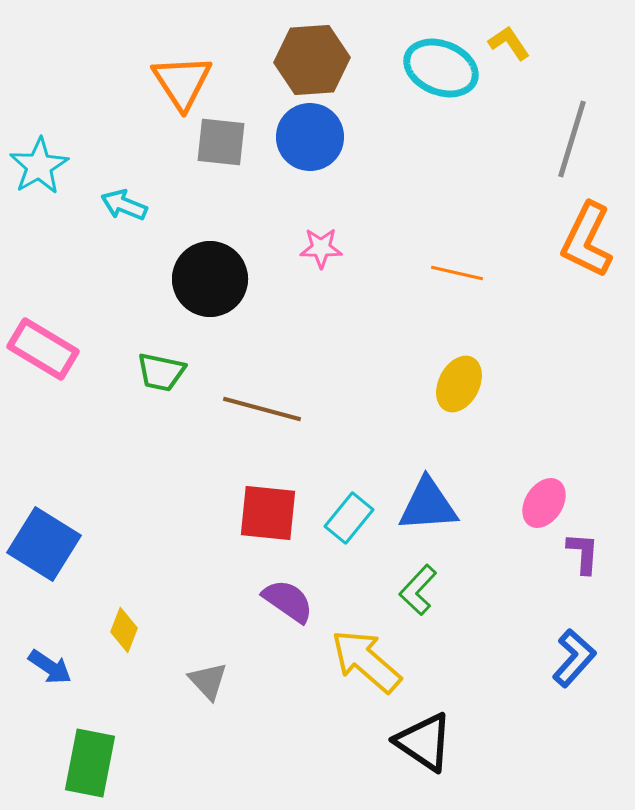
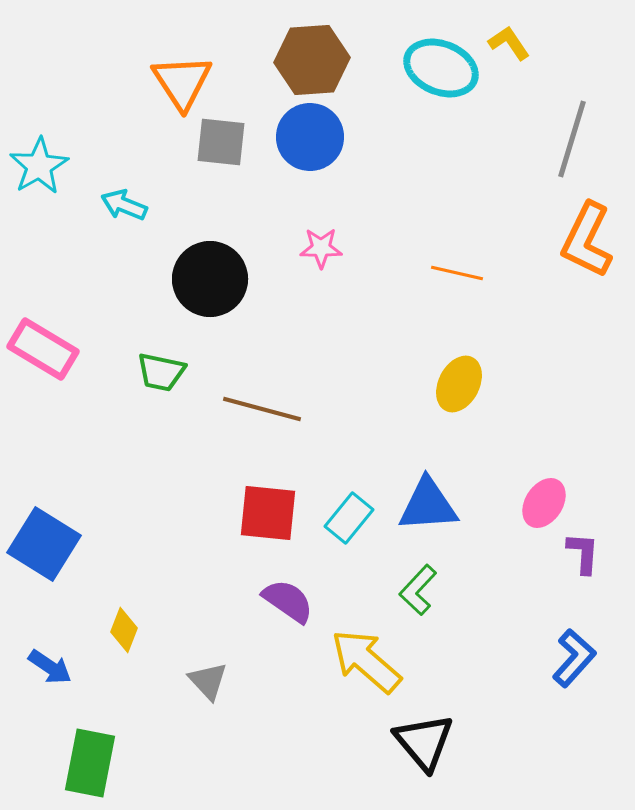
black triangle: rotated 16 degrees clockwise
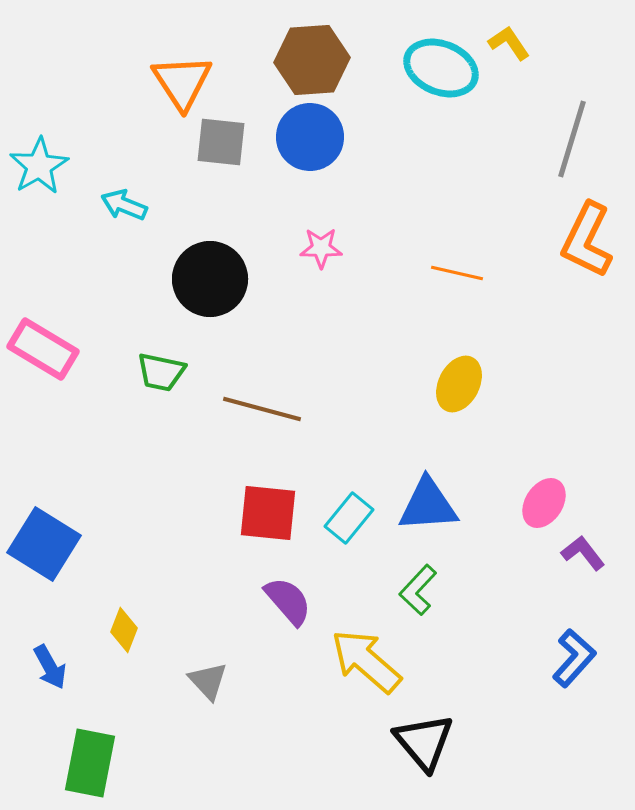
purple L-shape: rotated 42 degrees counterclockwise
purple semicircle: rotated 14 degrees clockwise
blue arrow: rotated 27 degrees clockwise
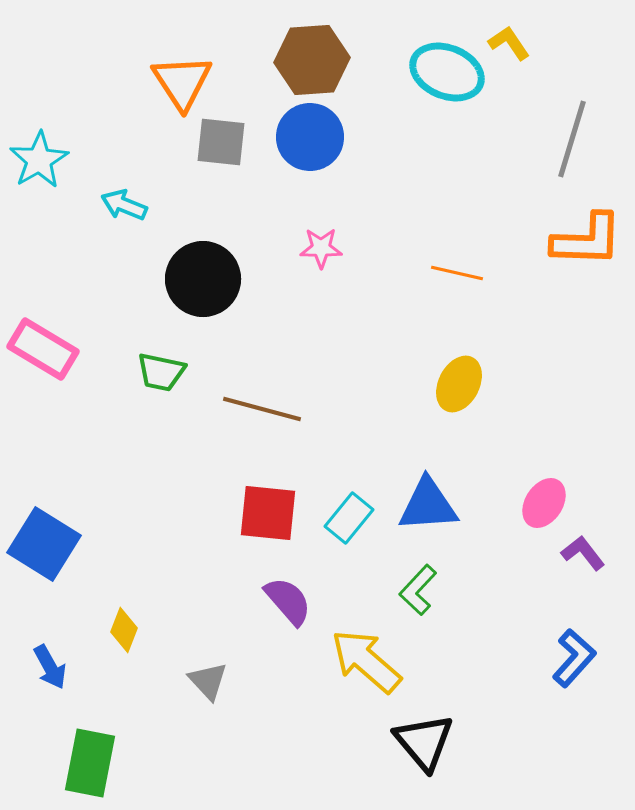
cyan ellipse: moved 6 px right, 4 px down
cyan star: moved 6 px up
orange L-shape: rotated 114 degrees counterclockwise
black circle: moved 7 px left
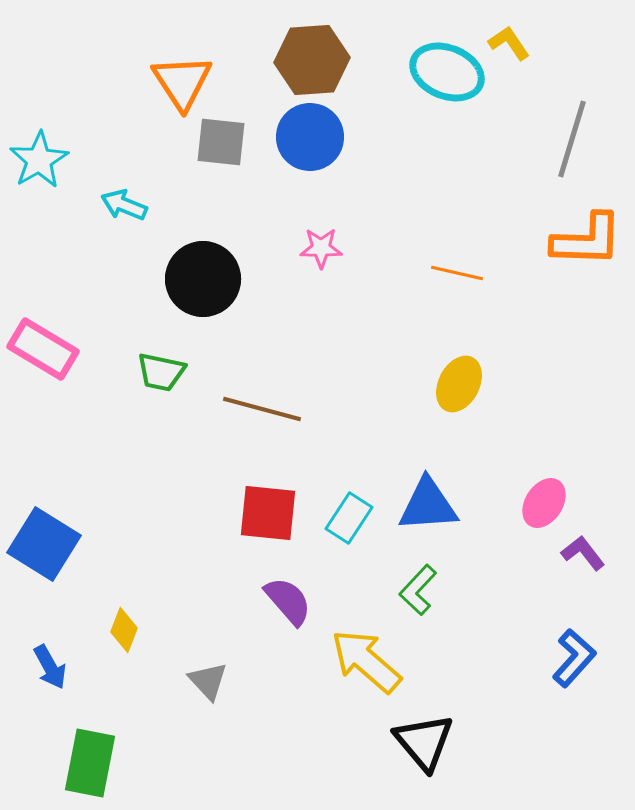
cyan rectangle: rotated 6 degrees counterclockwise
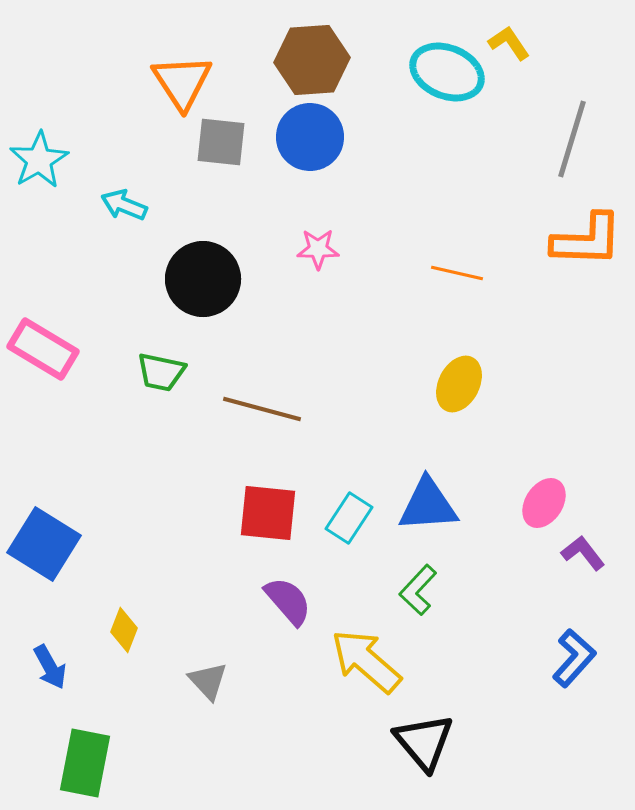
pink star: moved 3 px left, 1 px down
green rectangle: moved 5 px left
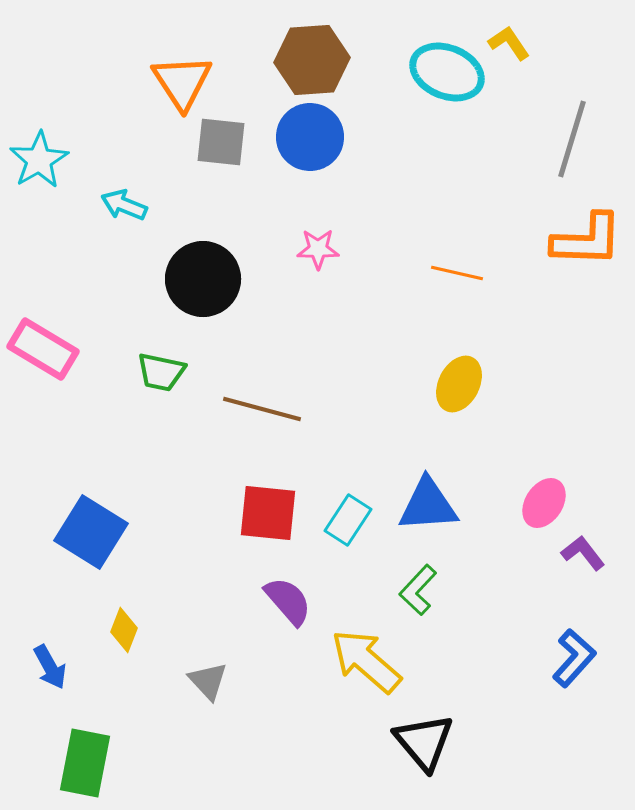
cyan rectangle: moved 1 px left, 2 px down
blue square: moved 47 px right, 12 px up
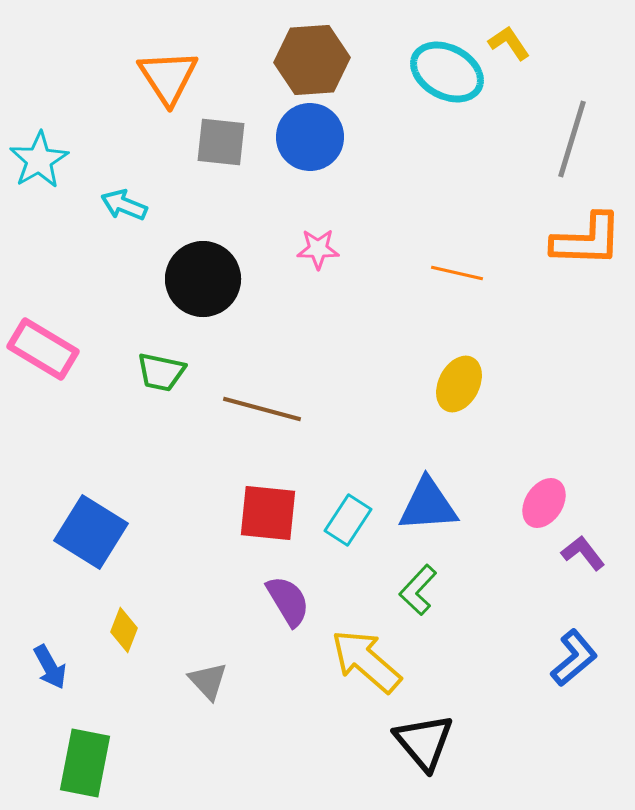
cyan ellipse: rotated 6 degrees clockwise
orange triangle: moved 14 px left, 5 px up
purple semicircle: rotated 10 degrees clockwise
blue L-shape: rotated 8 degrees clockwise
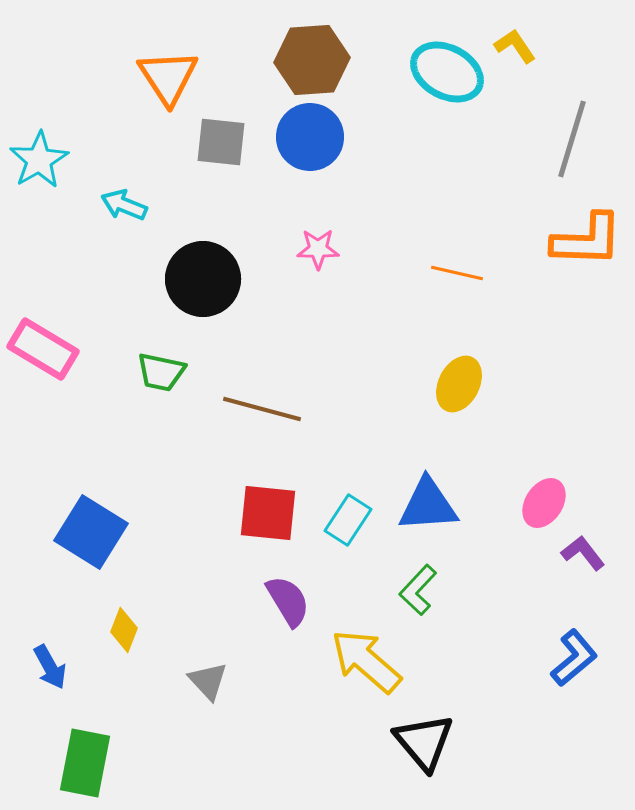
yellow L-shape: moved 6 px right, 3 px down
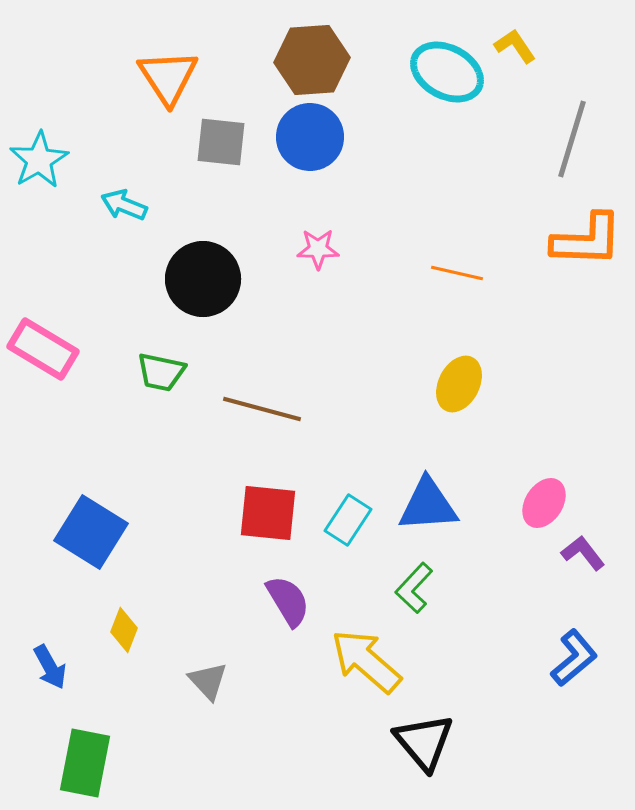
green L-shape: moved 4 px left, 2 px up
